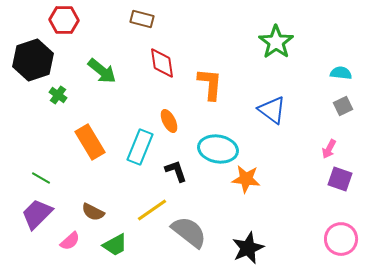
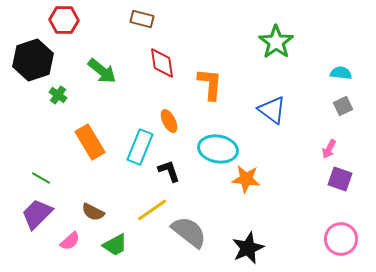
black L-shape: moved 7 px left
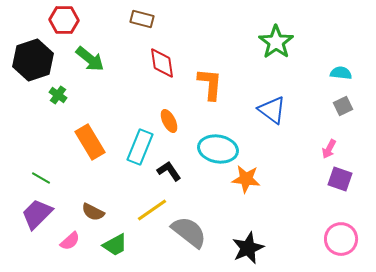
green arrow: moved 12 px left, 12 px up
black L-shape: rotated 15 degrees counterclockwise
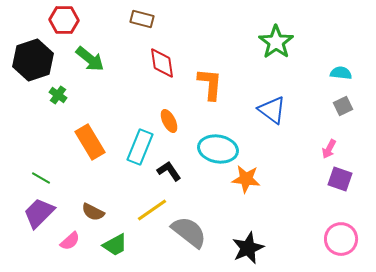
purple trapezoid: moved 2 px right, 1 px up
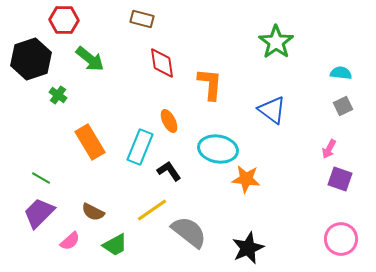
black hexagon: moved 2 px left, 1 px up
